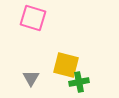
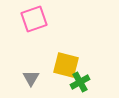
pink square: moved 1 px right, 1 px down; rotated 36 degrees counterclockwise
green cross: moved 1 px right; rotated 18 degrees counterclockwise
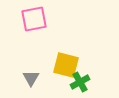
pink square: rotated 8 degrees clockwise
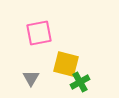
pink square: moved 5 px right, 14 px down
yellow square: moved 1 px up
